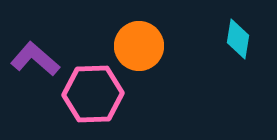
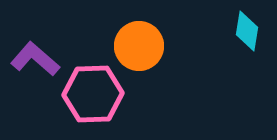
cyan diamond: moved 9 px right, 8 px up
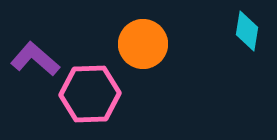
orange circle: moved 4 px right, 2 px up
pink hexagon: moved 3 px left
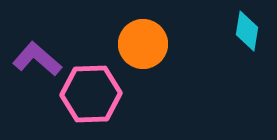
purple L-shape: moved 2 px right
pink hexagon: moved 1 px right
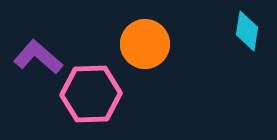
orange circle: moved 2 px right
purple L-shape: moved 1 px right, 2 px up
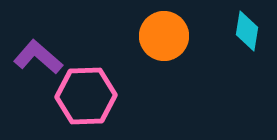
orange circle: moved 19 px right, 8 px up
pink hexagon: moved 5 px left, 2 px down
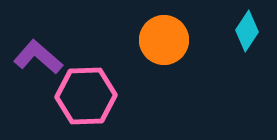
cyan diamond: rotated 24 degrees clockwise
orange circle: moved 4 px down
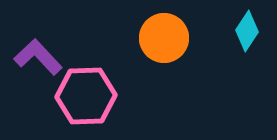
orange circle: moved 2 px up
purple L-shape: rotated 6 degrees clockwise
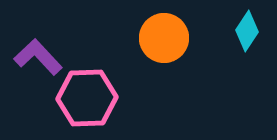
pink hexagon: moved 1 px right, 2 px down
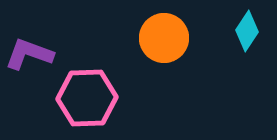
purple L-shape: moved 9 px left, 3 px up; rotated 27 degrees counterclockwise
